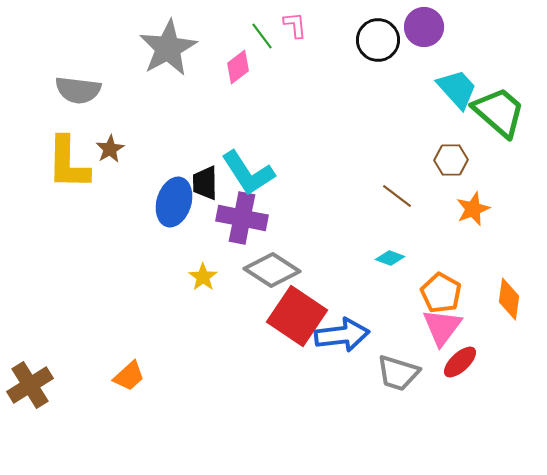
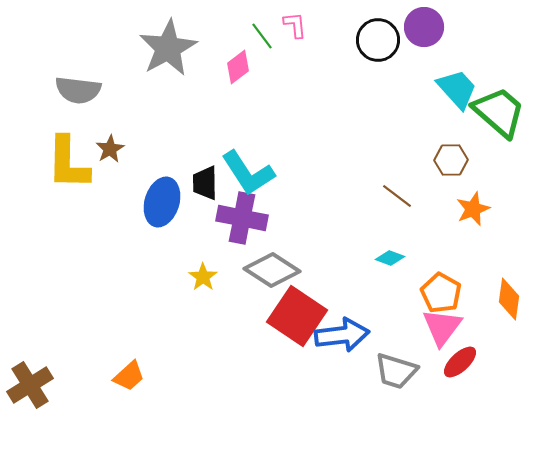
blue ellipse: moved 12 px left
gray trapezoid: moved 2 px left, 2 px up
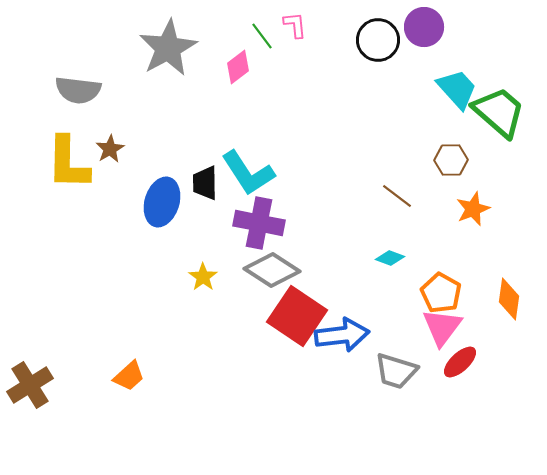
purple cross: moved 17 px right, 5 px down
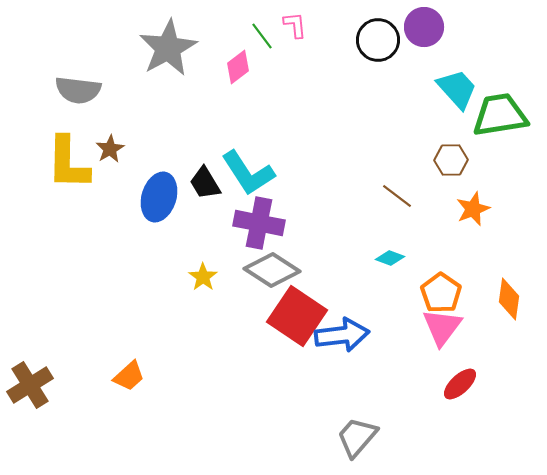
green trapezoid: moved 1 px right, 3 px down; rotated 50 degrees counterclockwise
black trapezoid: rotated 30 degrees counterclockwise
blue ellipse: moved 3 px left, 5 px up
orange pentagon: rotated 6 degrees clockwise
red ellipse: moved 22 px down
gray trapezoid: moved 39 px left, 66 px down; rotated 114 degrees clockwise
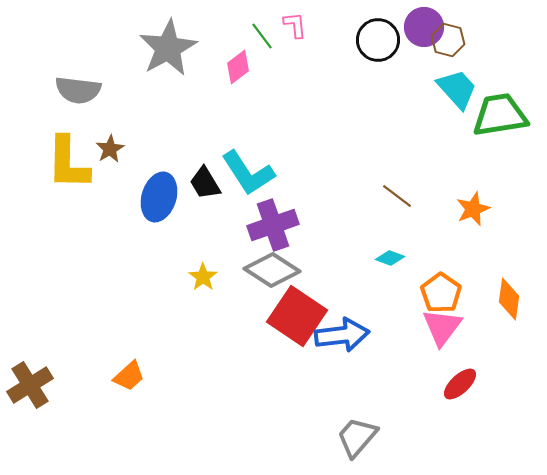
brown hexagon: moved 3 px left, 120 px up; rotated 16 degrees clockwise
purple cross: moved 14 px right, 2 px down; rotated 30 degrees counterclockwise
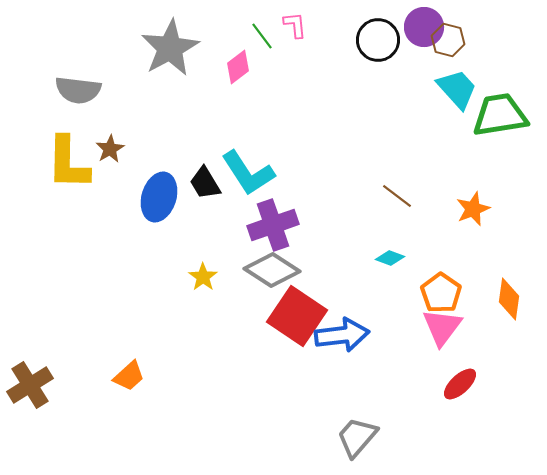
gray star: moved 2 px right
